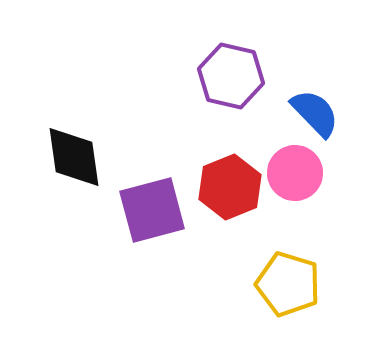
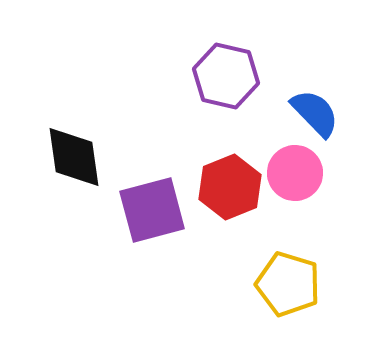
purple hexagon: moved 5 px left
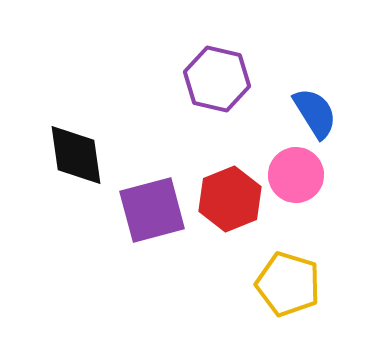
purple hexagon: moved 9 px left, 3 px down
blue semicircle: rotated 12 degrees clockwise
black diamond: moved 2 px right, 2 px up
pink circle: moved 1 px right, 2 px down
red hexagon: moved 12 px down
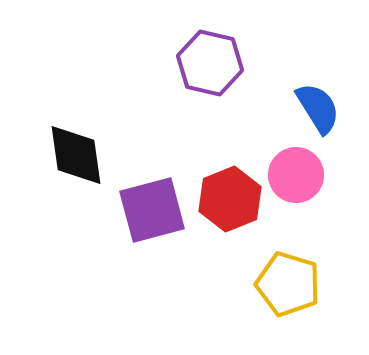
purple hexagon: moved 7 px left, 16 px up
blue semicircle: moved 3 px right, 5 px up
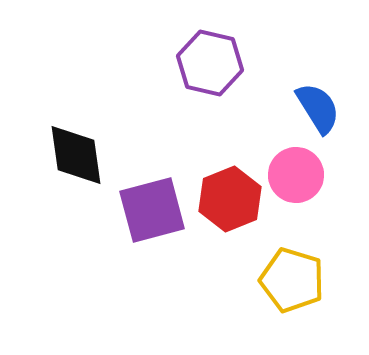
yellow pentagon: moved 4 px right, 4 px up
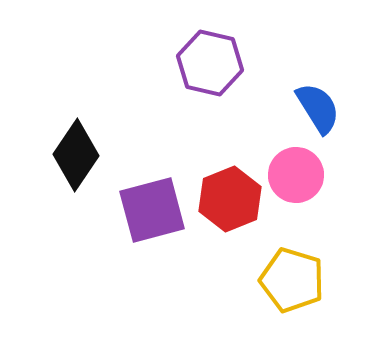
black diamond: rotated 42 degrees clockwise
